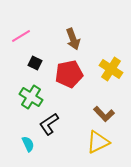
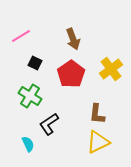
yellow cross: rotated 20 degrees clockwise
red pentagon: moved 2 px right; rotated 24 degrees counterclockwise
green cross: moved 1 px left, 1 px up
brown L-shape: moved 7 px left; rotated 50 degrees clockwise
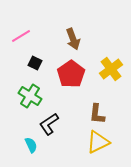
cyan semicircle: moved 3 px right, 1 px down
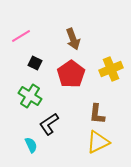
yellow cross: rotated 15 degrees clockwise
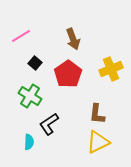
black square: rotated 16 degrees clockwise
red pentagon: moved 3 px left
cyan semicircle: moved 2 px left, 3 px up; rotated 28 degrees clockwise
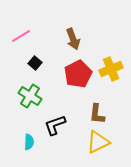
red pentagon: moved 10 px right; rotated 8 degrees clockwise
black L-shape: moved 6 px right, 1 px down; rotated 15 degrees clockwise
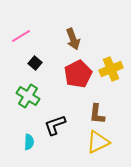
green cross: moved 2 px left
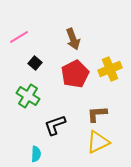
pink line: moved 2 px left, 1 px down
yellow cross: moved 1 px left
red pentagon: moved 3 px left
brown L-shape: rotated 80 degrees clockwise
cyan semicircle: moved 7 px right, 12 px down
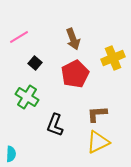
yellow cross: moved 3 px right, 11 px up
green cross: moved 1 px left, 1 px down
black L-shape: rotated 50 degrees counterclockwise
cyan semicircle: moved 25 px left
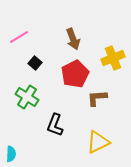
brown L-shape: moved 16 px up
